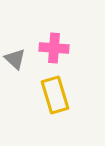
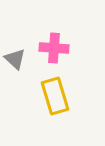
yellow rectangle: moved 1 px down
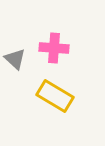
yellow rectangle: rotated 42 degrees counterclockwise
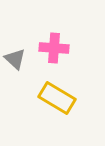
yellow rectangle: moved 2 px right, 2 px down
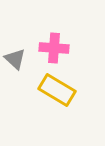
yellow rectangle: moved 8 px up
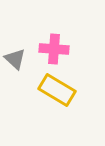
pink cross: moved 1 px down
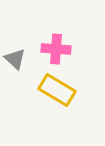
pink cross: moved 2 px right
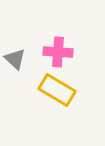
pink cross: moved 2 px right, 3 px down
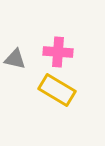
gray triangle: rotated 30 degrees counterclockwise
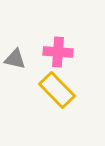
yellow rectangle: rotated 15 degrees clockwise
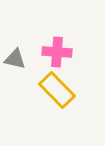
pink cross: moved 1 px left
